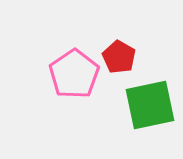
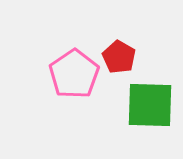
green square: rotated 14 degrees clockwise
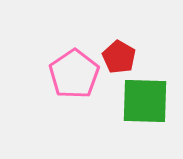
green square: moved 5 px left, 4 px up
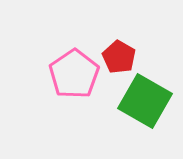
green square: rotated 28 degrees clockwise
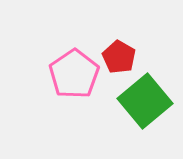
green square: rotated 20 degrees clockwise
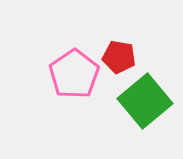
red pentagon: rotated 20 degrees counterclockwise
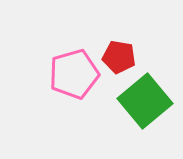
pink pentagon: rotated 18 degrees clockwise
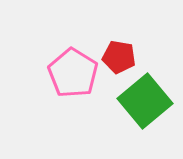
pink pentagon: moved 1 px left, 1 px up; rotated 24 degrees counterclockwise
